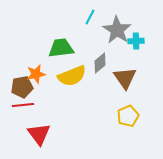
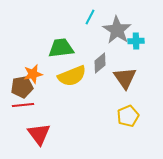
orange star: moved 3 px left
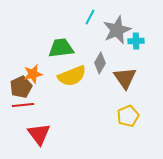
gray star: rotated 16 degrees clockwise
gray diamond: rotated 20 degrees counterclockwise
brown pentagon: moved 1 px left; rotated 15 degrees counterclockwise
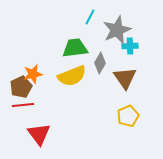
cyan cross: moved 6 px left, 5 px down
green trapezoid: moved 14 px right
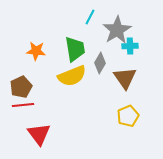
gray star: rotated 8 degrees counterclockwise
green trapezoid: moved 1 px down; rotated 88 degrees clockwise
orange star: moved 3 px right, 23 px up; rotated 18 degrees clockwise
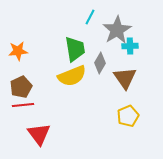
orange star: moved 18 px left; rotated 12 degrees counterclockwise
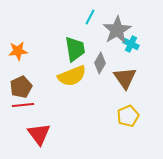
cyan cross: moved 1 px right, 2 px up; rotated 28 degrees clockwise
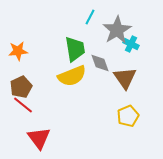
gray diamond: rotated 50 degrees counterclockwise
red line: rotated 45 degrees clockwise
red triangle: moved 4 px down
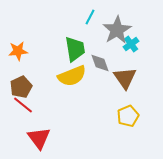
cyan cross: rotated 28 degrees clockwise
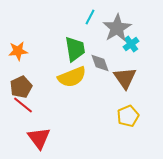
gray star: moved 2 px up
yellow semicircle: moved 1 px down
